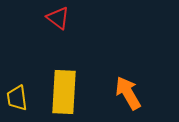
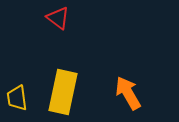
yellow rectangle: moved 1 px left; rotated 9 degrees clockwise
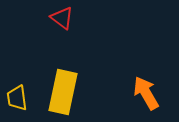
red triangle: moved 4 px right
orange arrow: moved 18 px right
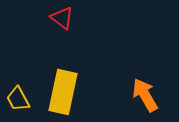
orange arrow: moved 1 px left, 2 px down
yellow trapezoid: moved 1 px right, 1 px down; rotated 20 degrees counterclockwise
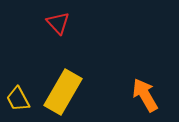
red triangle: moved 4 px left, 5 px down; rotated 10 degrees clockwise
yellow rectangle: rotated 18 degrees clockwise
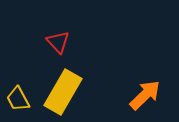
red triangle: moved 19 px down
orange arrow: rotated 76 degrees clockwise
